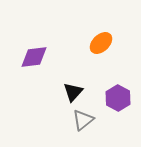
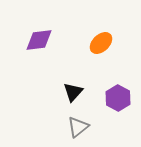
purple diamond: moved 5 px right, 17 px up
gray triangle: moved 5 px left, 7 px down
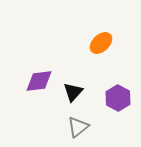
purple diamond: moved 41 px down
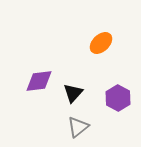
black triangle: moved 1 px down
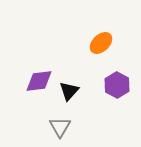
black triangle: moved 4 px left, 2 px up
purple hexagon: moved 1 px left, 13 px up
gray triangle: moved 18 px left; rotated 20 degrees counterclockwise
